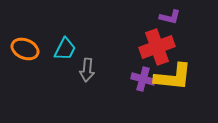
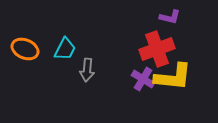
red cross: moved 2 px down
purple cross: rotated 15 degrees clockwise
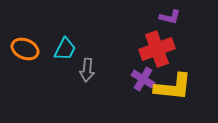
yellow L-shape: moved 10 px down
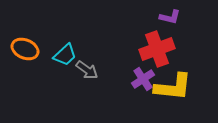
cyan trapezoid: moved 6 px down; rotated 20 degrees clockwise
gray arrow: rotated 60 degrees counterclockwise
purple cross: rotated 25 degrees clockwise
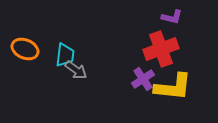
purple L-shape: moved 2 px right
red cross: moved 4 px right
cyan trapezoid: rotated 40 degrees counterclockwise
gray arrow: moved 11 px left
